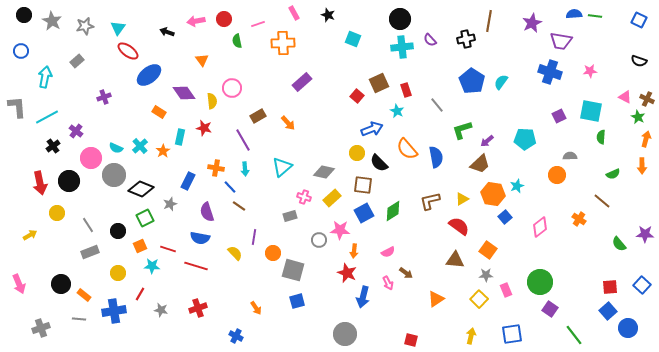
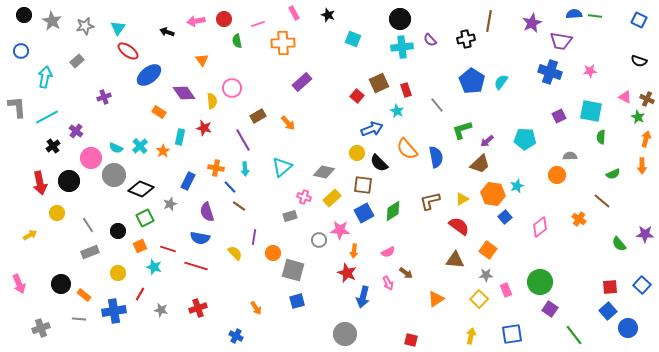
cyan star at (152, 266): moved 2 px right, 1 px down; rotated 14 degrees clockwise
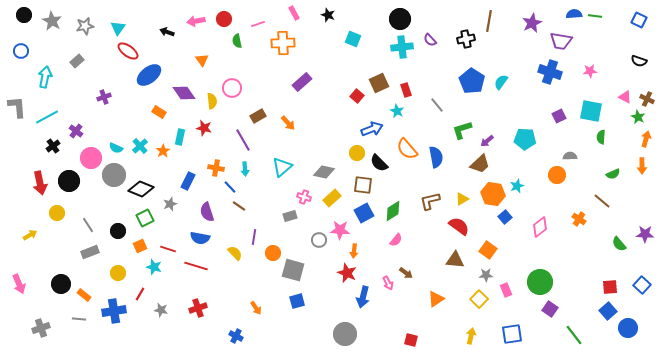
pink semicircle at (388, 252): moved 8 px right, 12 px up; rotated 24 degrees counterclockwise
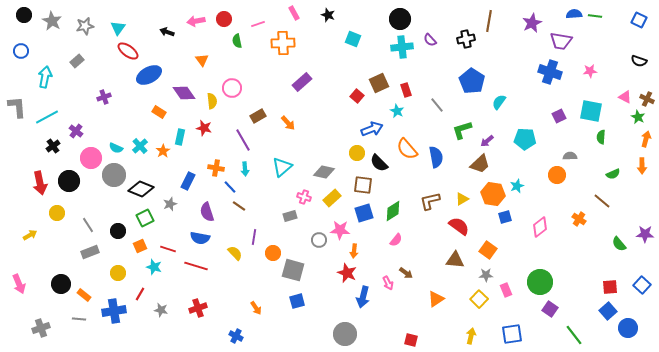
blue ellipse at (149, 75): rotated 10 degrees clockwise
cyan semicircle at (501, 82): moved 2 px left, 20 px down
blue square at (364, 213): rotated 12 degrees clockwise
blue square at (505, 217): rotated 24 degrees clockwise
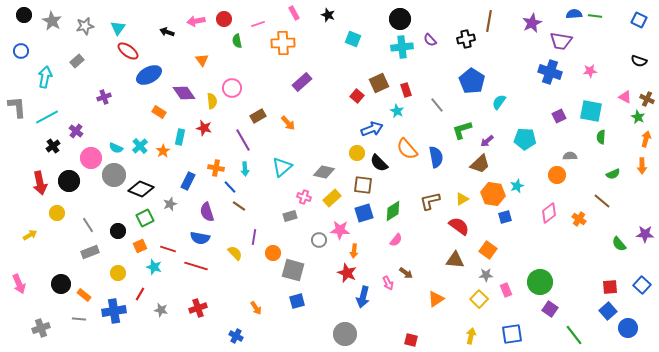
pink diamond at (540, 227): moved 9 px right, 14 px up
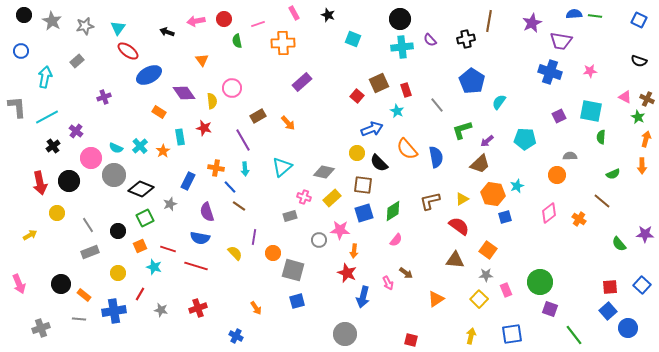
cyan rectangle at (180, 137): rotated 21 degrees counterclockwise
purple square at (550, 309): rotated 14 degrees counterclockwise
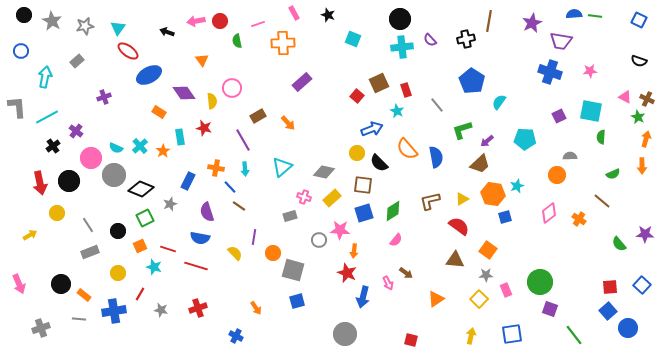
red circle at (224, 19): moved 4 px left, 2 px down
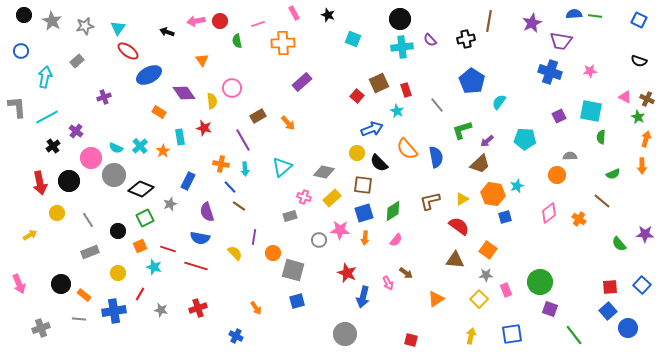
orange cross at (216, 168): moved 5 px right, 4 px up
gray line at (88, 225): moved 5 px up
orange arrow at (354, 251): moved 11 px right, 13 px up
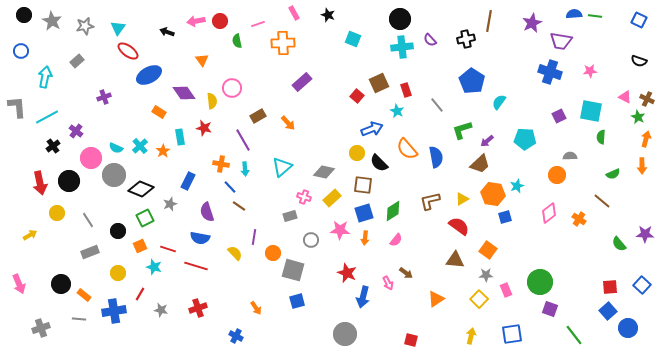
gray circle at (319, 240): moved 8 px left
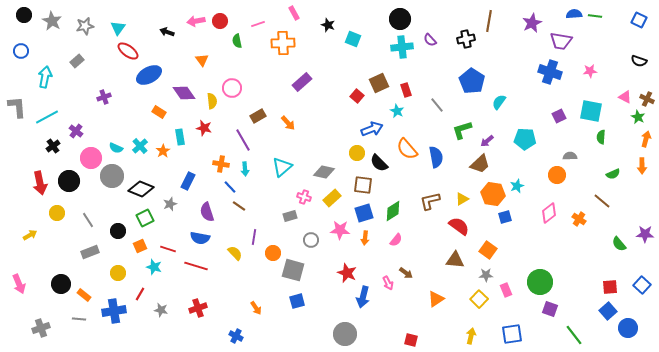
black star at (328, 15): moved 10 px down
gray circle at (114, 175): moved 2 px left, 1 px down
